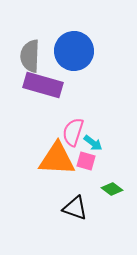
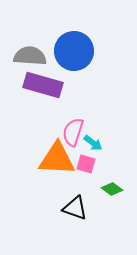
gray semicircle: rotated 92 degrees clockwise
pink square: moved 3 px down
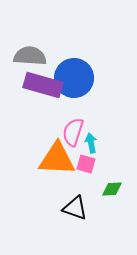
blue circle: moved 27 px down
cyan arrow: moved 2 px left; rotated 138 degrees counterclockwise
green diamond: rotated 40 degrees counterclockwise
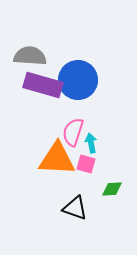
blue circle: moved 4 px right, 2 px down
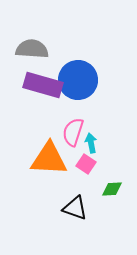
gray semicircle: moved 2 px right, 7 px up
orange triangle: moved 8 px left
pink square: rotated 18 degrees clockwise
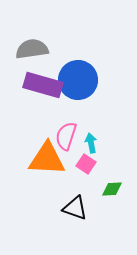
gray semicircle: rotated 12 degrees counterclockwise
pink semicircle: moved 7 px left, 4 px down
orange triangle: moved 2 px left
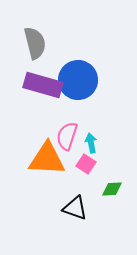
gray semicircle: moved 3 px right, 6 px up; rotated 84 degrees clockwise
pink semicircle: moved 1 px right
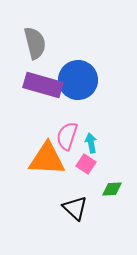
black triangle: rotated 24 degrees clockwise
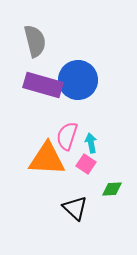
gray semicircle: moved 2 px up
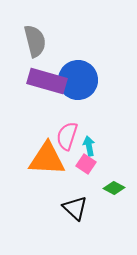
purple rectangle: moved 4 px right, 4 px up
cyan arrow: moved 2 px left, 3 px down
green diamond: moved 2 px right, 1 px up; rotated 30 degrees clockwise
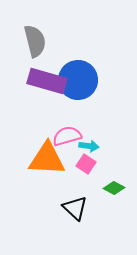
pink semicircle: rotated 56 degrees clockwise
cyan arrow: rotated 108 degrees clockwise
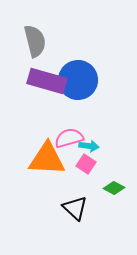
pink semicircle: moved 2 px right, 2 px down
